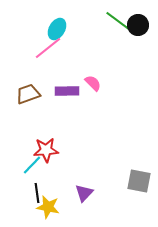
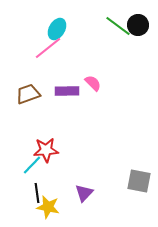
green line: moved 5 px down
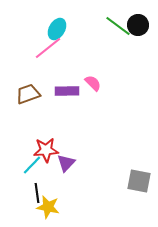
purple triangle: moved 18 px left, 30 px up
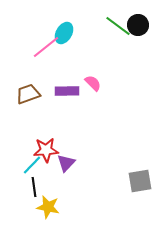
cyan ellipse: moved 7 px right, 4 px down
pink line: moved 2 px left, 1 px up
gray square: moved 1 px right; rotated 20 degrees counterclockwise
black line: moved 3 px left, 6 px up
